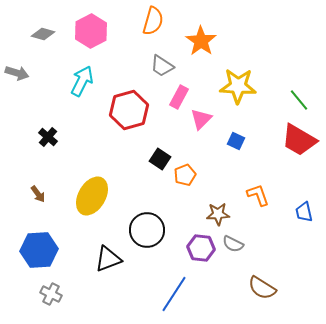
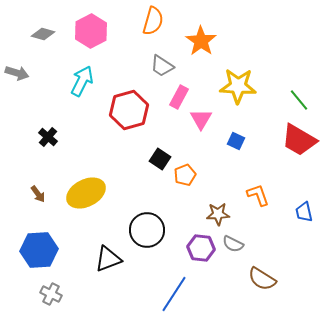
pink triangle: rotated 15 degrees counterclockwise
yellow ellipse: moved 6 px left, 3 px up; rotated 33 degrees clockwise
brown semicircle: moved 9 px up
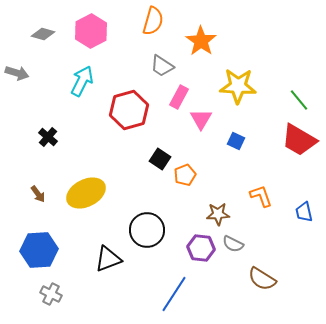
orange L-shape: moved 3 px right, 1 px down
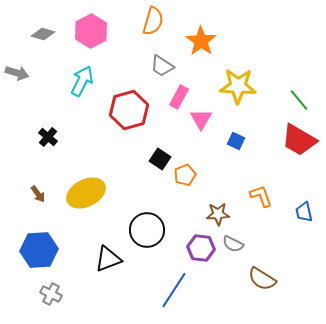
blue line: moved 4 px up
